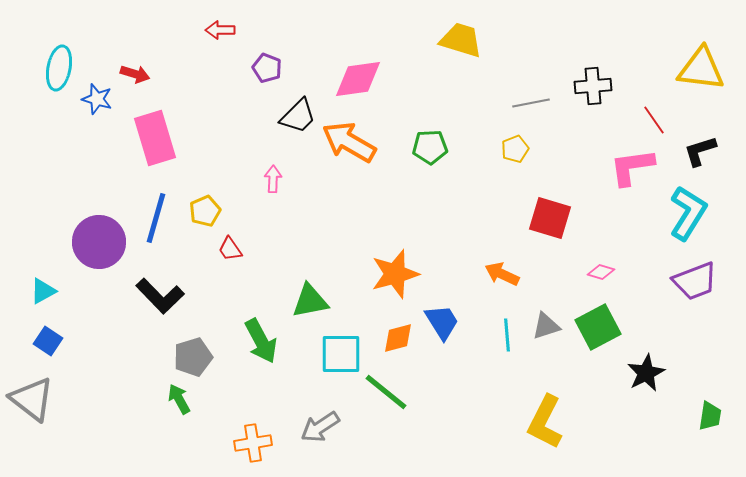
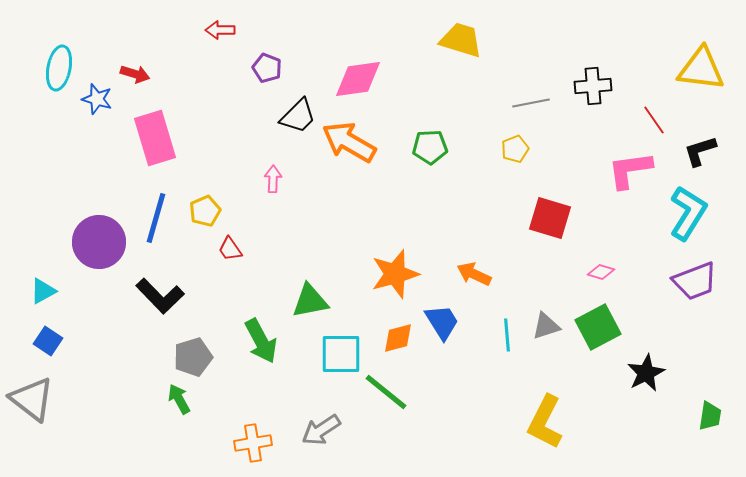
pink L-shape at (632, 167): moved 2 px left, 3 px down
orange arrow at (502, 274): moved 28 px left
gray arrow at (320, 427): moved 1 px right, 3 px down
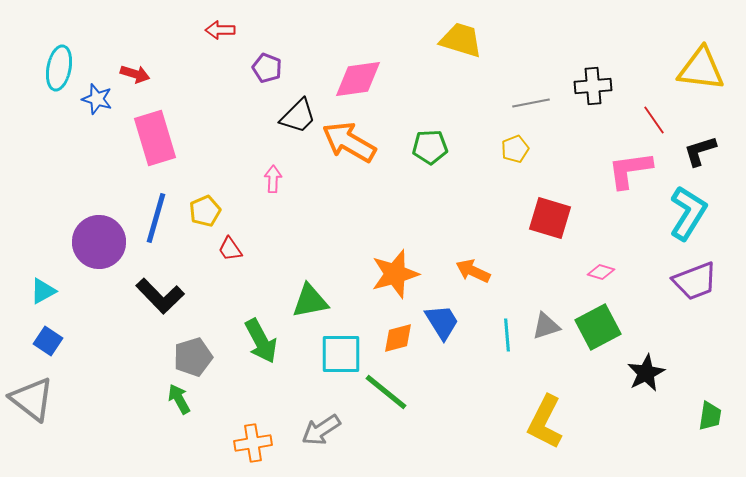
orange arrow at (474, 274): moved 1 px left, 3 px up
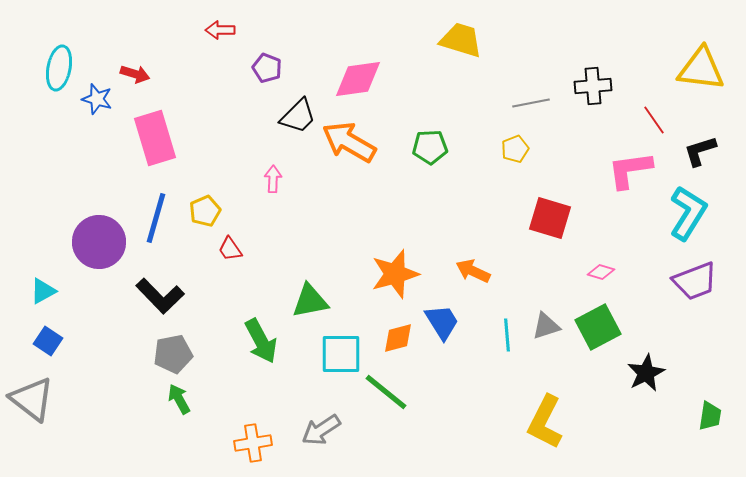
gray pentagon at (193, 357): moved 20 px left, 3 px up; rotated 6 degrees clockwise
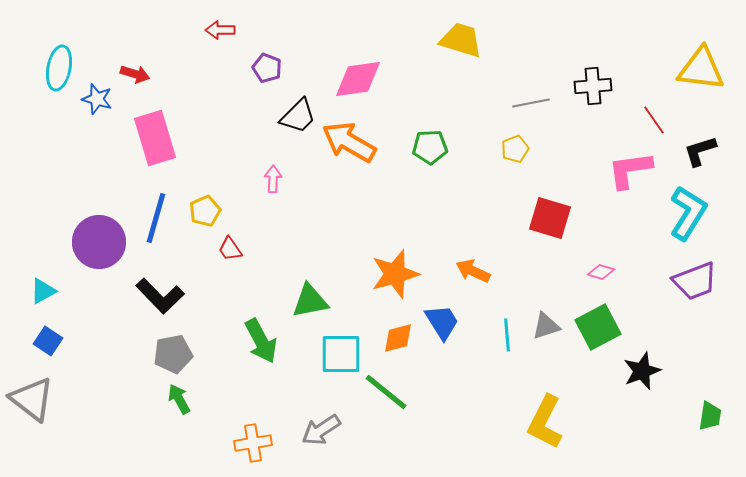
black star at (646, 373): moved 4 px left, 2 px up; rotated 6 degrees clockwise
